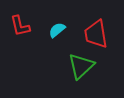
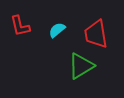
green triangle: rotated 12 degrees clockwise
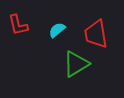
red L-shape: moved 2 px left, 1 px up
green triangle: moved 5 px left, 2 px up
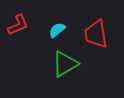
red L-shape: rotated 100 degrees counterclockwise
green triangle: moved 11 px left
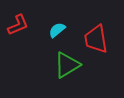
red trapezoid: moved 5 px down
green triangle: moved 2 px right, 1 px down
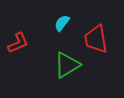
red L-shape: moved 18 px down
cyan semicircle: moved 5 px right, 7 px up; rotated 12 degrees counterclockwise
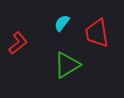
red trapezoid: moved 1 px right, 6 px up
red L-shape: rotated 15 degrees counterclockwise
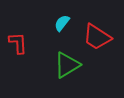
red trapezoid: moved 4 px down; rotated 48 degrees counterclockwise
red L-shape: rotated 55 degrees counterclockwise
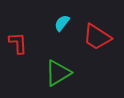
green triangle: moved 9 px left, 8 px down
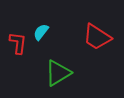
cyan semicircle: moved 21 px left, 9 px down
red L-shape: rotated 10 degrees clockwise
